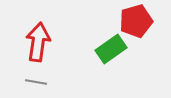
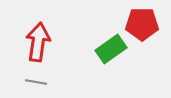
red pentagon: moved 6 px right, 3 px down; rotated 16 degrees clockwise
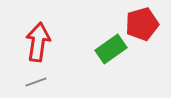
red pentagon: rotated 16 degrees counterclockwise
gray line: rotated 30 degrees counterclockwise
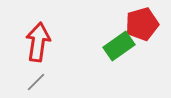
green rectangle: moved 8 px right, 3 px up
gray line: rotated 25 degrees counterclockwise
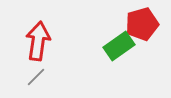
red arrow: moved 1 px up
gray line: moved 5 px up
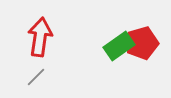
red pentagon: moved 19 px down
red arrow: moved 2 px right, 4 px up
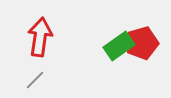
gray line: moved 1 px left, 3 px down
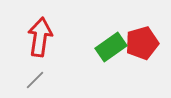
green rectangle: moved 8 px left, 1 px down
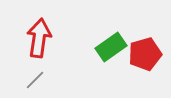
red arrow: moved 1 px left, 1 px down
red pentagon: moved 3 px right, 11 px down
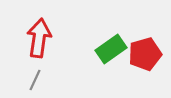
green rectangle: moved 2 px down
gray line: rotated 20 degrees counterclockwise
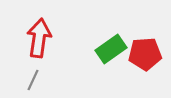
red pentagon: rotated 12 degrees clockwise
gray line: moved 2 px left
